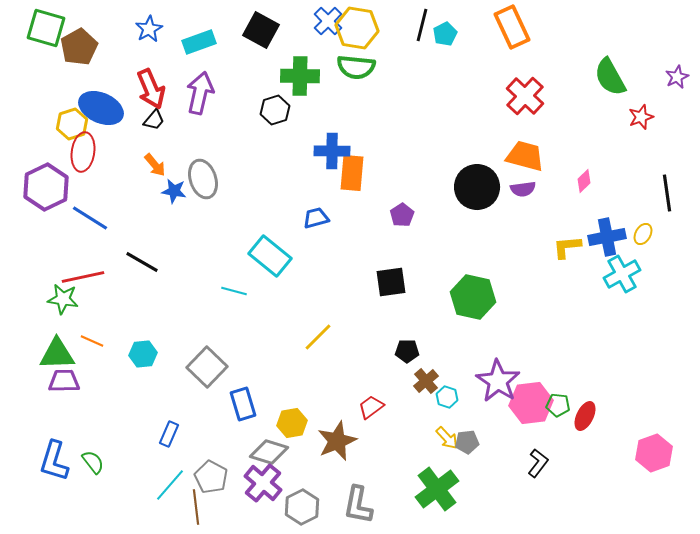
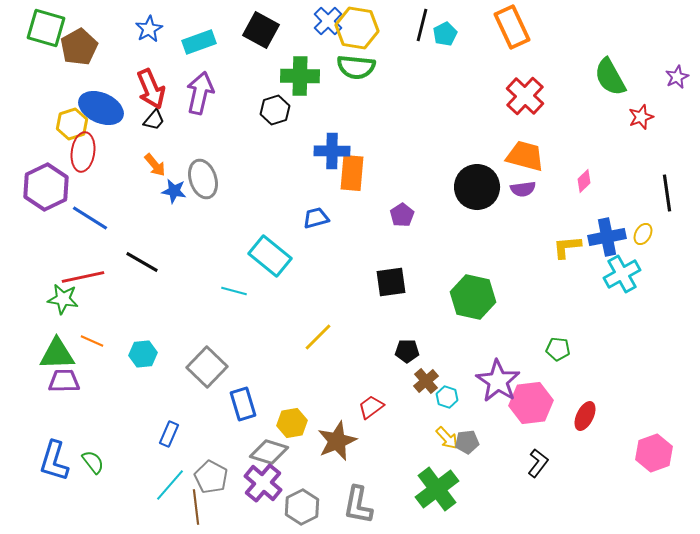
green pentagon at (558, 405): moved 56 px up
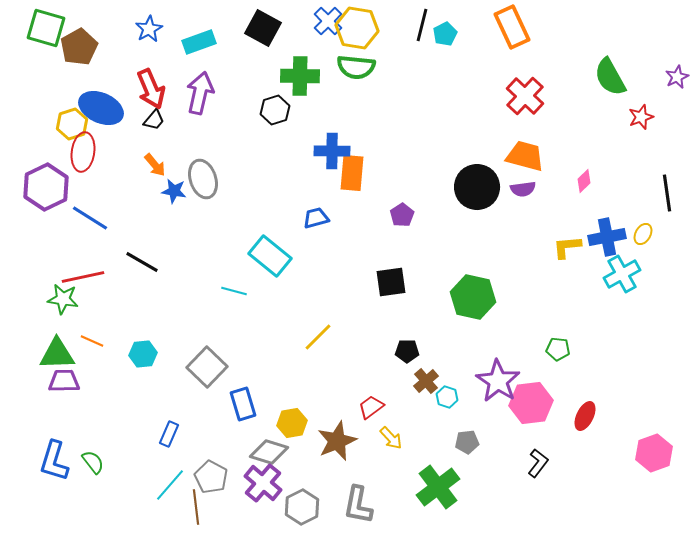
black square at (261, 30): moved 2 px right, 2 px up
yellow arrow at (447, 438): moved 56 px left
green cross at (437, 489): moved 1 px right, 2 px up
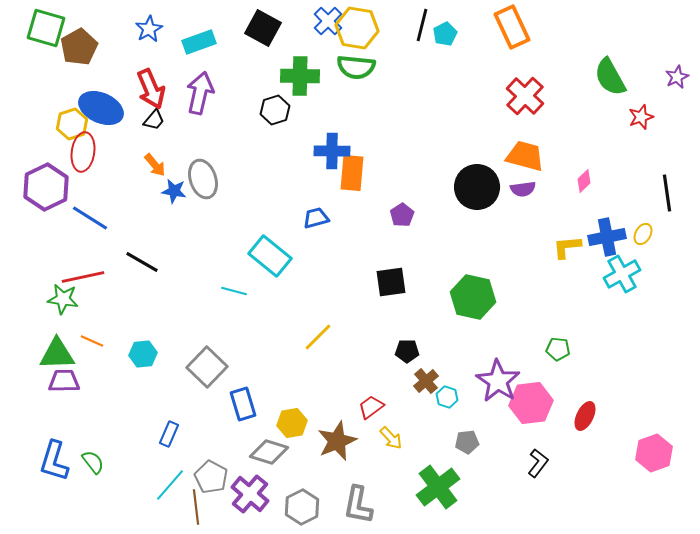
purple cross at (263, 483): moved 13 px left, 11 px down
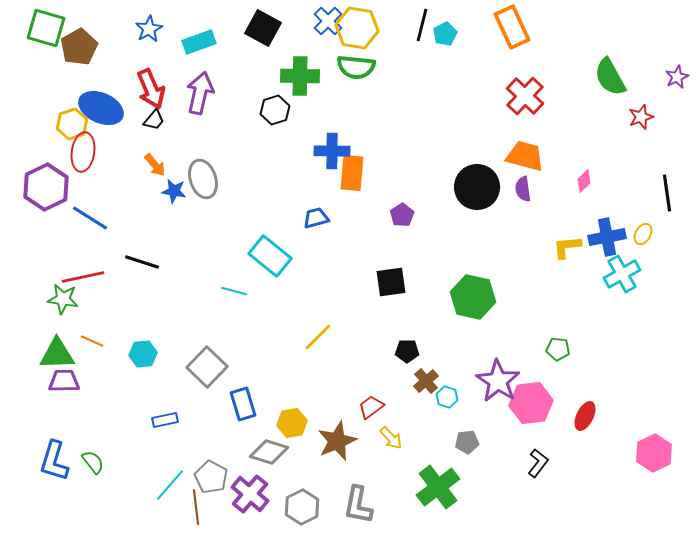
purple semicircle at (523, 189): rotated 90 degrees clockwise
black line at (142, 262): rotated 12 degrees counterclockwise
blue rectangle at (169, 434): moved 4 px left, 14 px up; rotated 55 degrees clockwise
pink hexagon at (654, 453): rotated 6 degrees counterclockwise
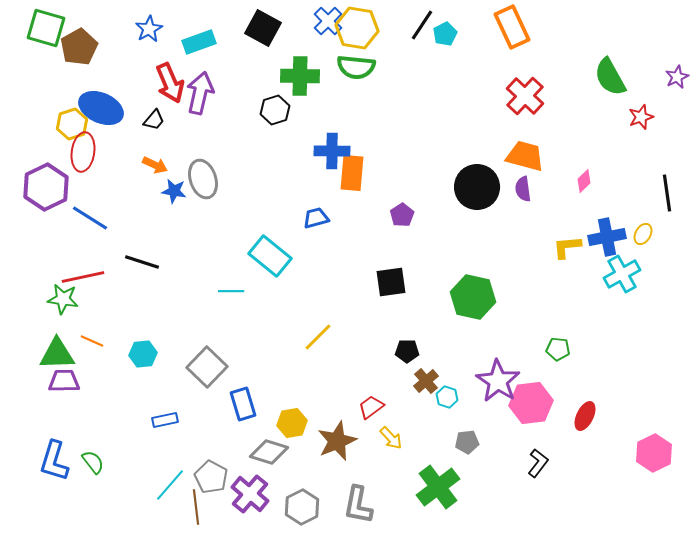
black line at (422, 25): rotated 20 degrees clockwise
red arrow at (151, 89): moved 19 px right, 6 px up
orange arrow at (155, 165): rotated 25 degrees counterclockwise
cyan line at (234, 291): moved 3 px left; rotated 15 degrees counterclockwise
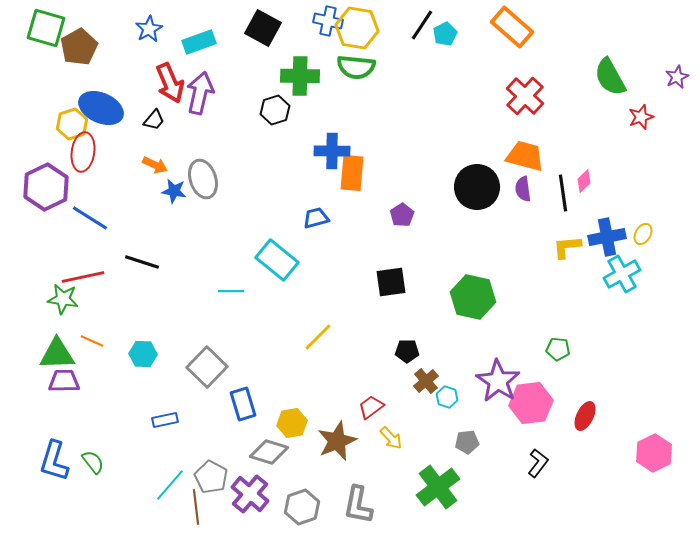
blue cross at (328, 21): rotated 32 degrees counterclockwise
orange rectangle at (512, 27): rotated 24 degrees counterclockwise
black line at (667, 193): moved 104 px left
cyan rectangle at (270, 256): moved 7 px right, 4 px down
cyan hexagon at (143, 354): rotated 8 degrees clockwise
gray hexagon at (302, 507): rotated 8 degrees clockwise
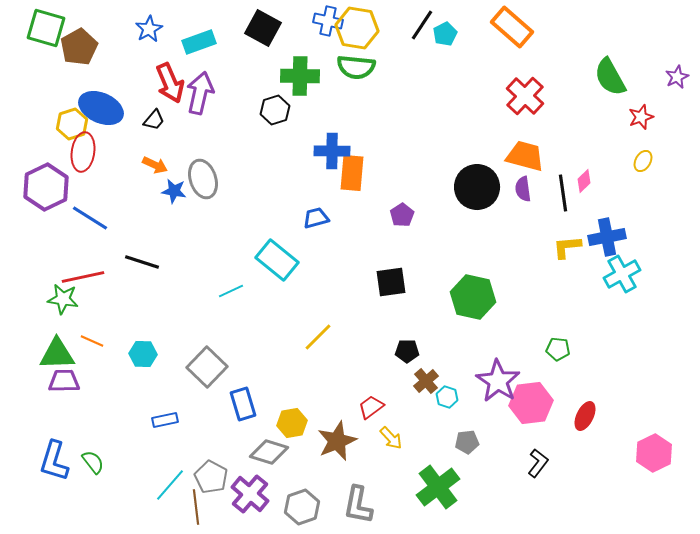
yellow ellipse at (643, 234): moved 73 px up
cyan line at (231, 291): rotated 25 degrees counterclockwise
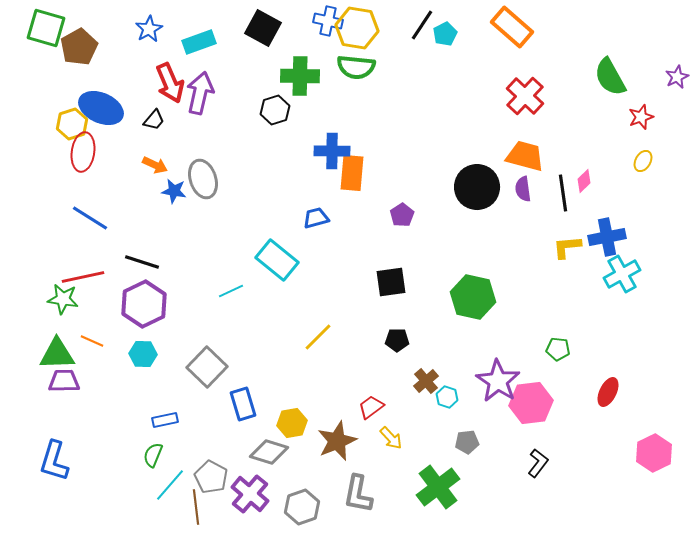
purple hexagon at (46, 187): moved 98 px right, 117 px down
black pentagon at (407, 351): moved 10 px left, 11 px up
red ellipse at (585, 416): moved 23 px right, 24 px up
green semicircle at (93, 462): moved 60 px right, 7 px up; rotated 120 degrees counterclockwise
gray L-shape at (358, 505): moved 11 px up
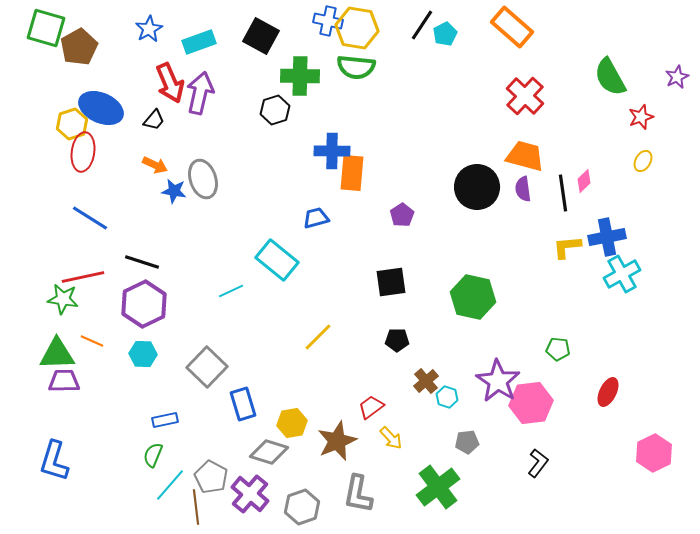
black square at (263, 28): moved 2 px left, 8 px down
